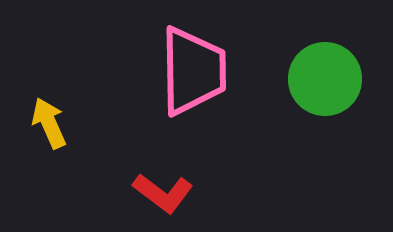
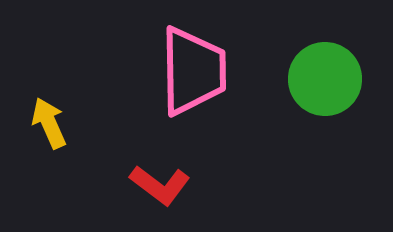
red L-shape: moved 3 px left, 8 px up
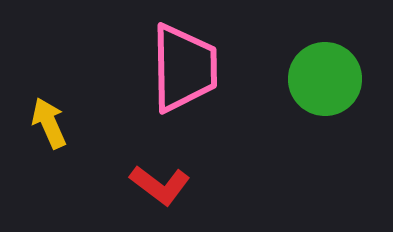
pink trapezoid: moved 9 px left, 3 px up
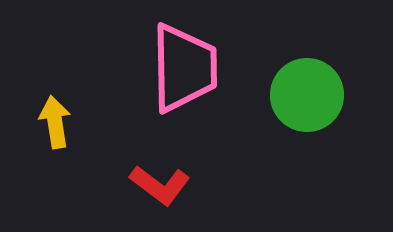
green circle: moved 18 px left, 16 px down
yellow arrow: moved 6 px right, 1 px up; rotated 15 degrees clockwise
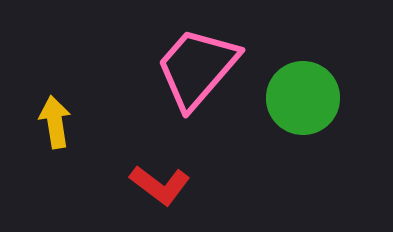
pink trapezoid: moved 13 px right; rotated 138 degrees counterclockwise
green circle: moved 4 px left, 3 px down
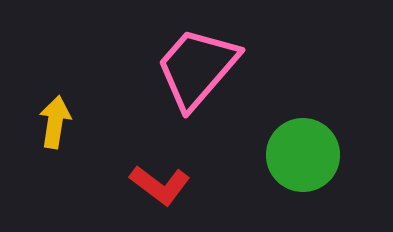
green circle: moved 57 px down
yellow arrow: rotated 18 degrees clockwise
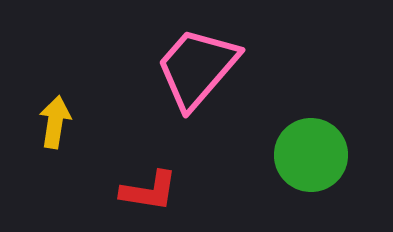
green circle: moved 8 px right
red L-shape: moved 11 px left, 6 px down; rotated 28 degrees counterclockwise
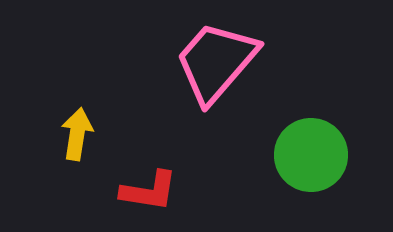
pink trapezoid: moved 19 px right, 6 px up
yellow arrow: moved 22 px right, 12 px down
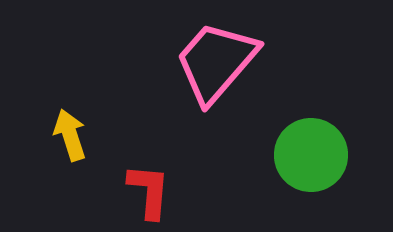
yellow arrow: moved 7 px left, 1 px down; rotated 27 degrees counterclockwise
red L-shape: rotated 94 degrees counterclockwise
